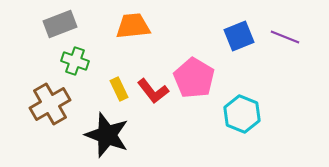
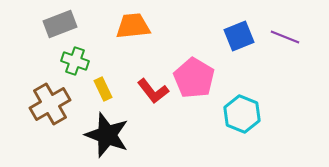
yellow rectangle: moved 16 px left
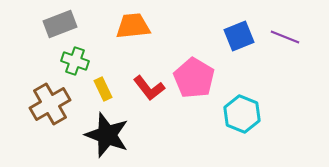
red L-shape: moved 4 px left, 3 px up
